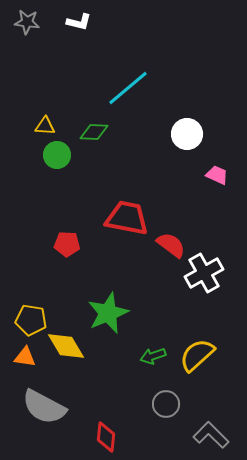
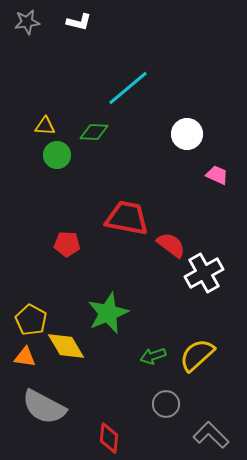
gray star: rotated 15 degrees counterclockwise
yellow pentagon: rotated 20 degrees clockwise
red diamond: moved 3 px right, 1 px down
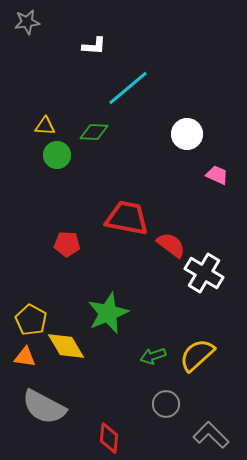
white L-shape: moved 15 px right, 24 px down; rotated 10 degrees counterclockwise
white cross: rotated 30 degrees counterclockwise
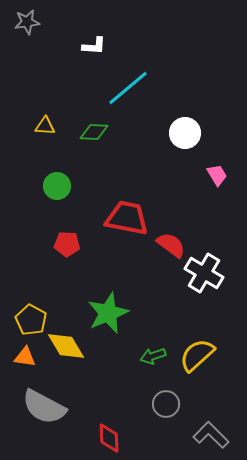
white circle: moved 2 px left, 1 px up
green circle: moved 31 px down
pink trapezoid: rotated 35 degrees clockwise
red diamond: rotated 8 degrees counterclockwise
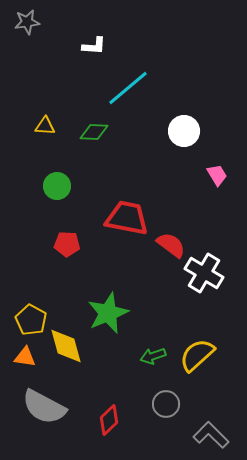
white circle: moved 1 px left, 2 px up
yellow diamond: rotated 15 degrees clockwise
red diamond: moved 18 px up; rotated 48 degrees clockwise
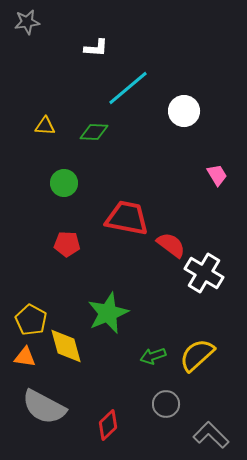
white L-shape: moved 2 px right, 2 px down
white circle: moved 20 px up
green circle: moved 7 px right, 3 px up
red diamond: moved 1 px left, 5 px down
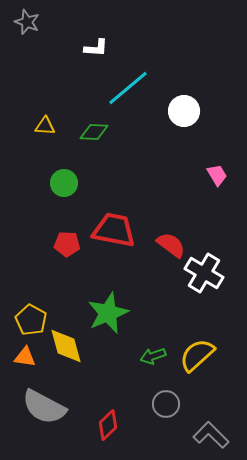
gray star: rotated 30 degrees clockwise
red trapezoid: moved 13 px left, 12 px down
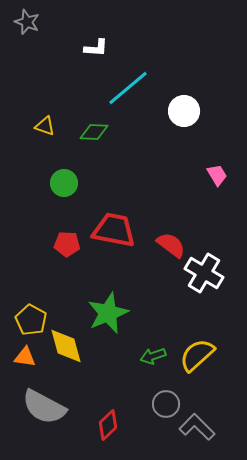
yellow triangle: rotated 15 degrees clockwise
gray L-shape: moved 14 px left, 8 px up
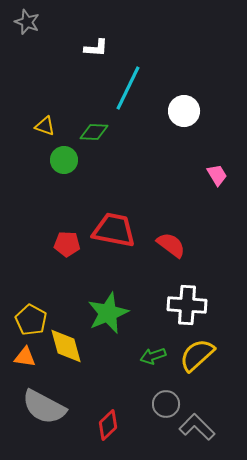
cyan line: rotated 24 degrees counterclockwise
green circle: moved 23 px up
white cross: moved 17 px left, 32 px down; rotated 27 degrees counterclockwise
